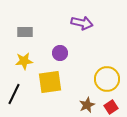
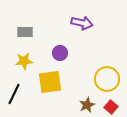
red square: rotated 16 degrees counterclockwise
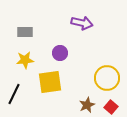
yellow star: moved 1 px right, 1 px up
yellow circle: moved 1 px up
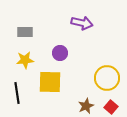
yellow square: rotated 10 degrees clockwise
black line: moved 3 px right, 1 px up; rotated 35 degrees counterclockwise
brown star: moved 1 px left, 1 px down
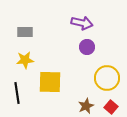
purple circle: moved 27 px right, 6 px up
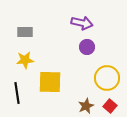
red square: moved 1 px left, 1 px up
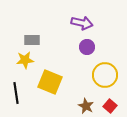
gray rectangle: moved 7 px right, 8 px down
yellow circle: moved 2 px left, 3 px up
yellow square: rotated 20 degrees clockwise
black line: moved 1 px left
brown star: rotated 21 degrees counterclockwise
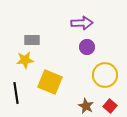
purple arrow: rotated 15 degrees counterclockwise
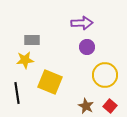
black line: moved 1 px right
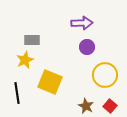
yellow star: rotated 18 degrees counterclockwise
